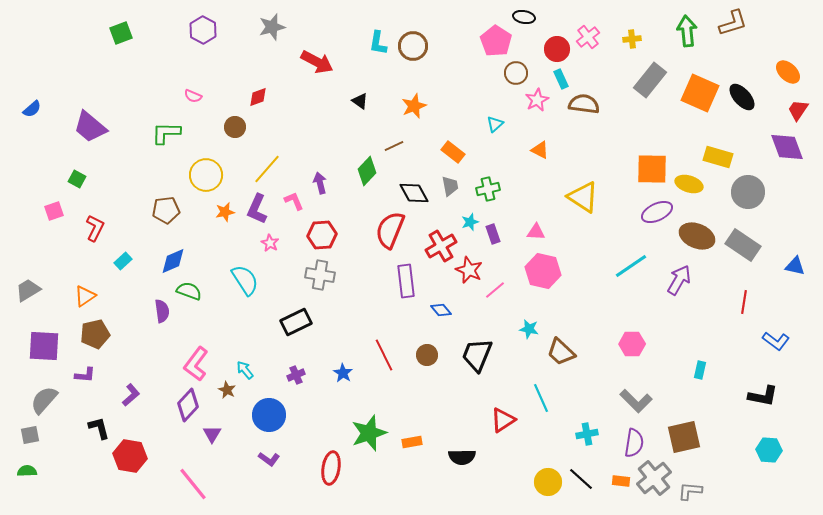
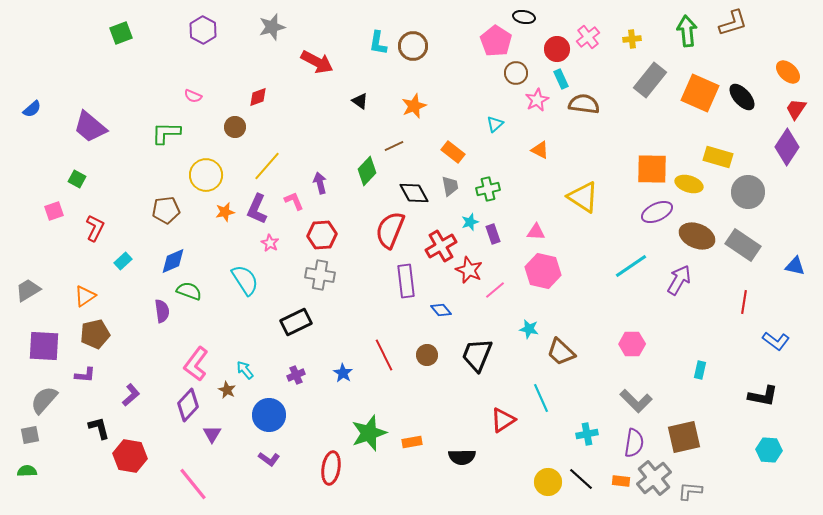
red trapezoid at (798, 110): moved 2 px left, 1 px up
purple diamond at (787, 147): rotated 54 degrees clockwise
yellow line at (267, 169): moved 3 px up
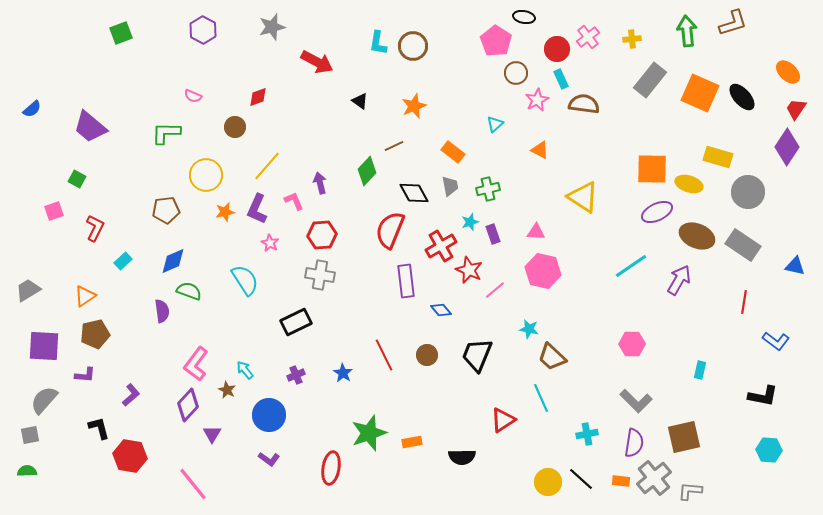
brown trapezoid at (561, 352): moved 9 px left, 5 px down
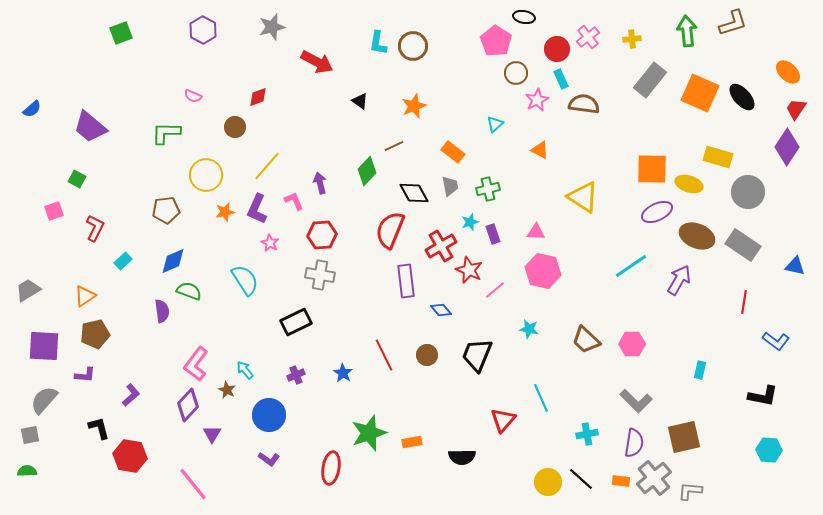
brown trapezoid at (552, 357): moved 34 px right, 17 px up
red triangle at (503, 420): rotated 16 degrees counterclockwise
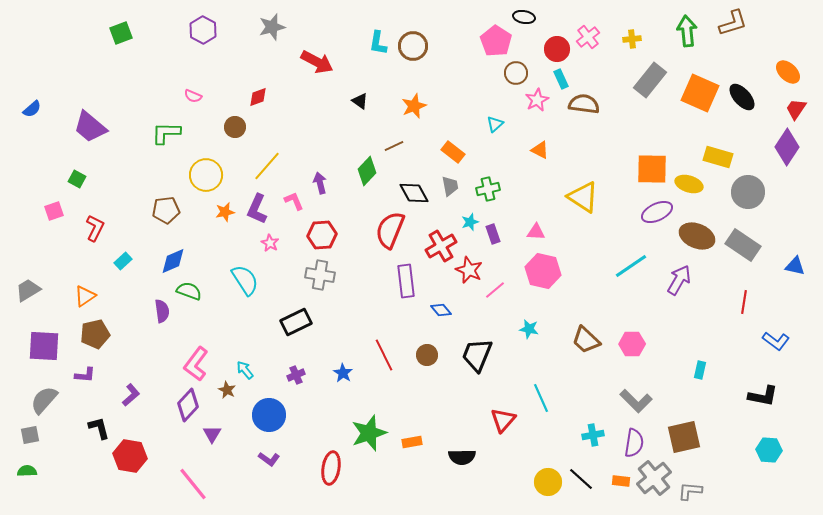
cyan cross at (587, 434): moved 6 px right, 1 px down
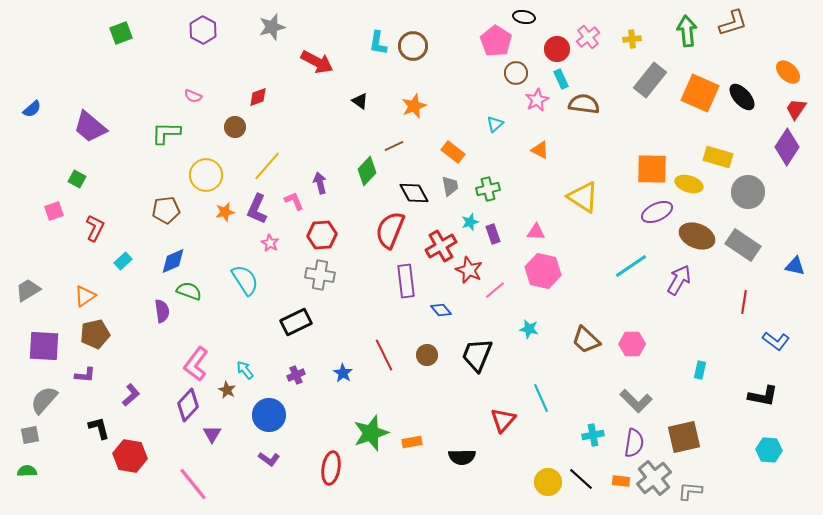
green star at (369, 433): moved 2 px right
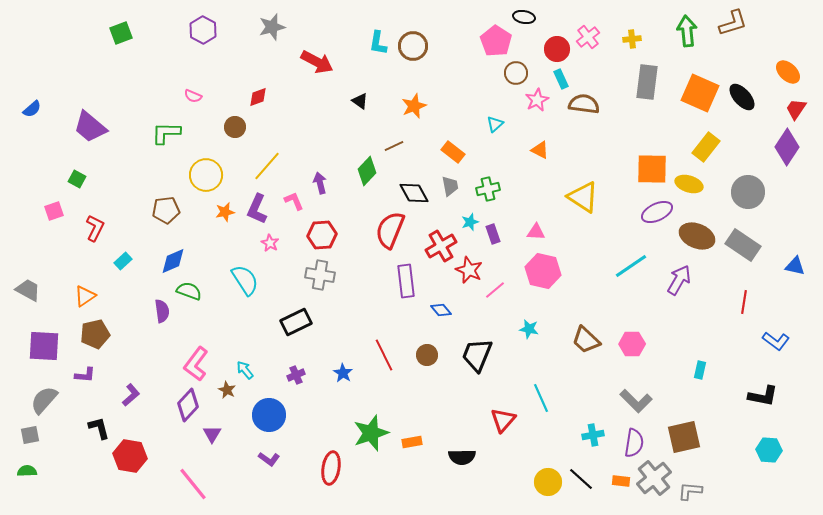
gray rectangle at (650, 80): moved 3 px left, 2 px down; rotated 32 degrees counterclockwise
yellow rectangle at (718, 157): moved 12 px left, 10 px up; rotated 68 degrees counterclockwise
gray trapezoid at (28, 290): rotated 60 degrees clockwise
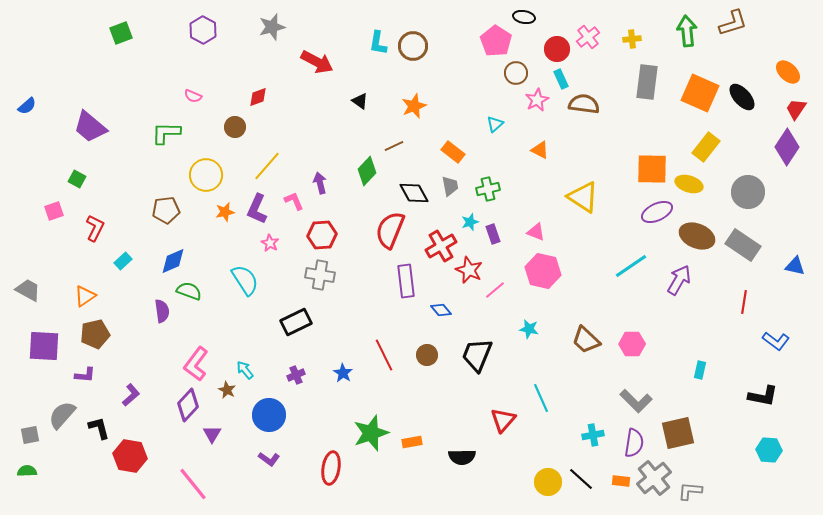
blue semicircle at (32, 109): moved 5 px left, 3 px up
pink triangle at (536, 232): rotated 18 degrees clockwise
gray semicircle at (44, 400): moved 18 px right, 15 px down
brown square at (684, 437): moved 6 px left, 4 px up
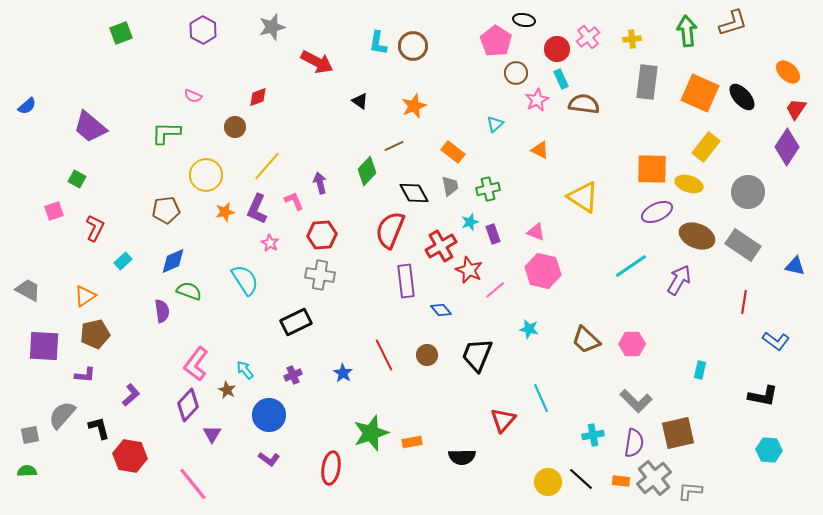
black ellipse at (524, 17): moved 3 px down
purple cross at (296, 375): moved 3 px left
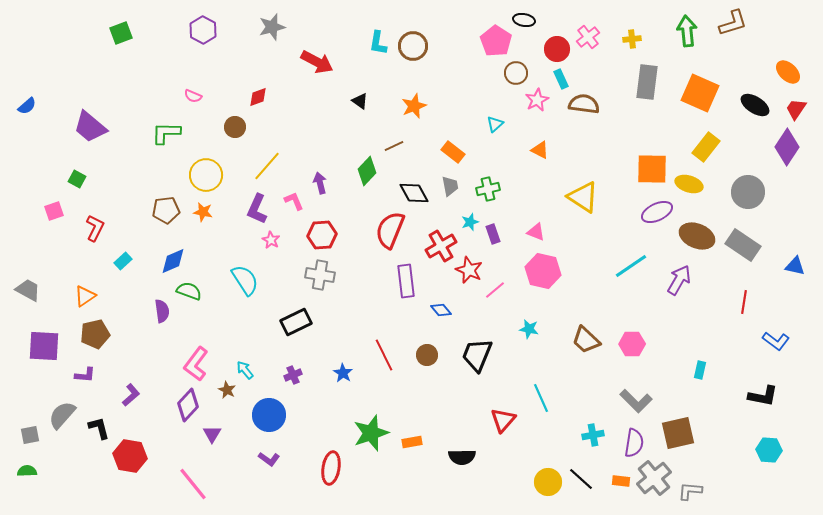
black ellipse at (742, 97): moved 13 px right, 8 px down; rotated 16 degrees counterclockwise
orange star at (225, 212): moved 22 px left; rotated 24 degrees clockwise
pink star at (270, 243): moved 1 px right, 3 px up
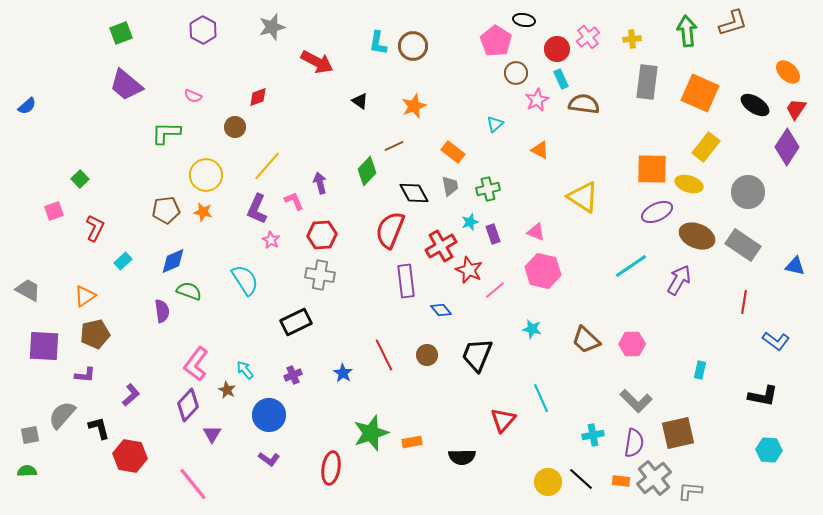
purple trapezoid at (90, 127): moved 36 px right, 42 px up
green square at (77, 179): moved 3 px right; rotated 18 degrees clockwise
cyan star at (529, 329): moved 3 px right
